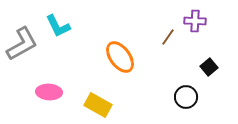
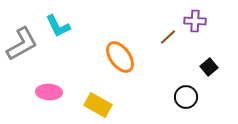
brown line: rotated 12 degrees clockwise
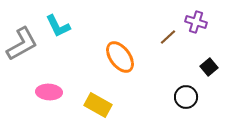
purple cross: moved 1 px right, 1 px down; rotated 15 degrees clockwise
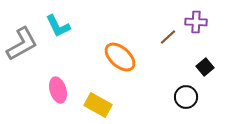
purple cross: rotated 15 degrees counterclockwise
orange ellipse: rotated 12 degrees counterclockwise
black square: moved 4 px left
pink ellipse: moved 9 px right, 2 px up; rotated 70 degrees clockwise
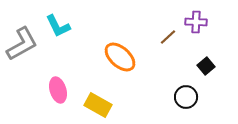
black square: moved 1 px right, 1 px up
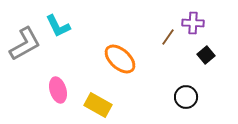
purple cross: moved 3 px left, 1 px down
brown line: rotated 12 degrees counterclockwise
gray L-shape: moved 3 px right
orange ellipse: moved 2 px down
black square: moved 11 px up
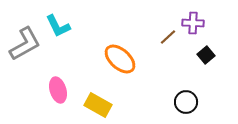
brown line: rotated 12 degrees clockwise
black circle: moved 5 px down
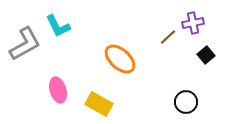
purple cross: rotated 15 degrees counterclockwise
yellow rectangle: moved 1 px right, 1 px up
